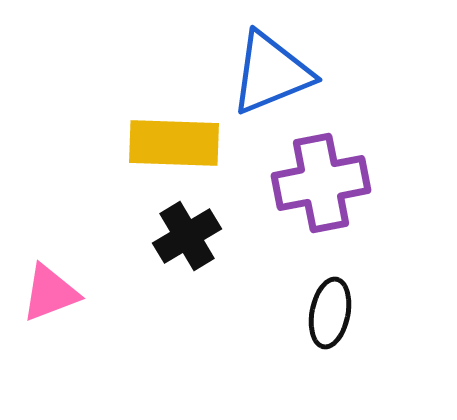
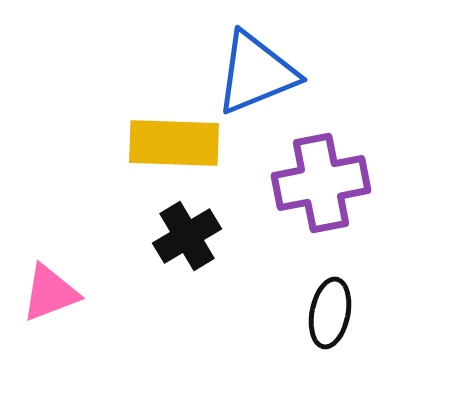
blue triangle: moved 15 px left
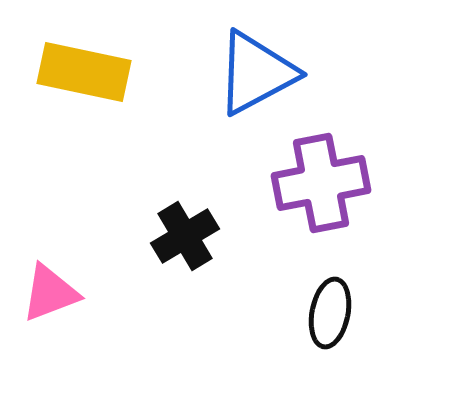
blue triangle: rotated 6 degrees counterclockwise
yellow rectangle: moved 90 px left, 71 px up; rotated 10 degrees clockwise
black cross: moved 2 px left
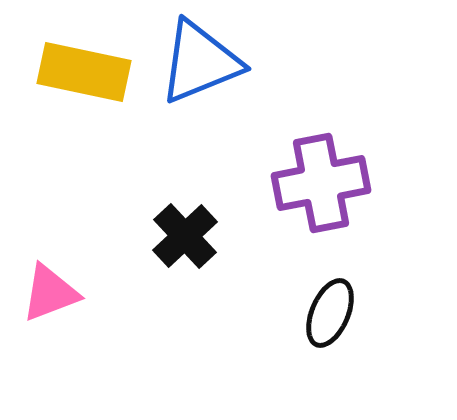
blue triangle: moved 56 px left, 11 px up; rotated 6 degrees clockwise
black cross: rotated 12 degrees counterclockwise
black ellipse: rotated 12 degrees clockwise
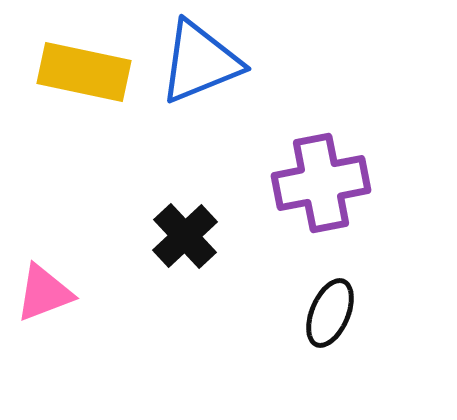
pink triangle: moved 6 px left
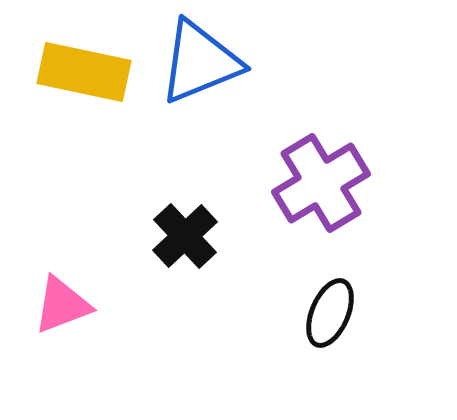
purple cross: rotated 20 degrees counterclockwise
pink triangle: moved 18 px right, 12 px down
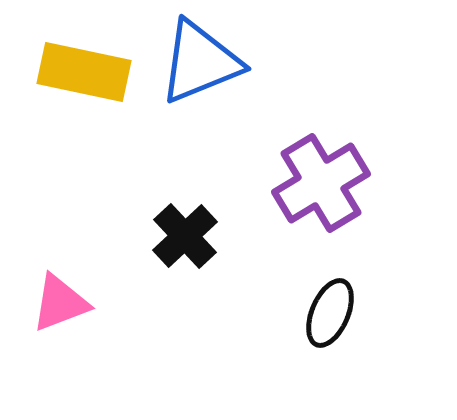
pink triangle: moved 2 px left, 2 px up
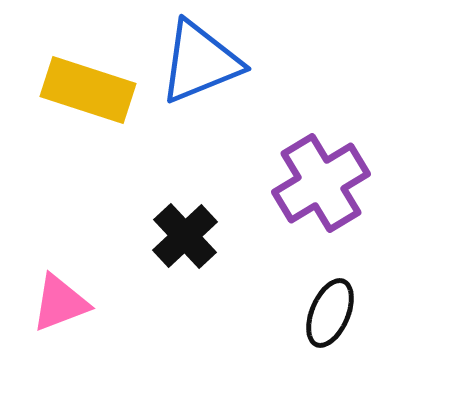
yellow rectangle: moved 4 px right, 18 px down; rotated 6 degrees clockwise
